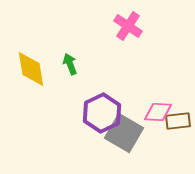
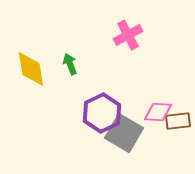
pink cross: moved 9 px down; rotated 28 degrees clockwise
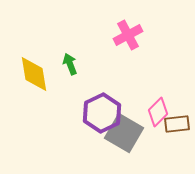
yellow diamond: moved 3 px right, 5 px down
pink diamond: rotated 48 degrees counterclockwise
brown rectangle: moved 1 px left, 3 px down
